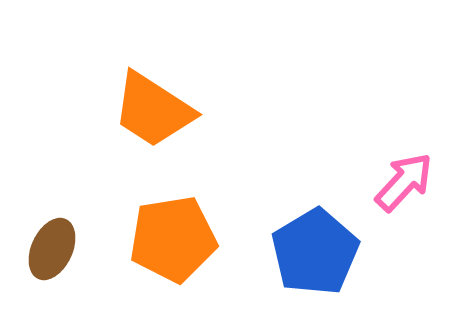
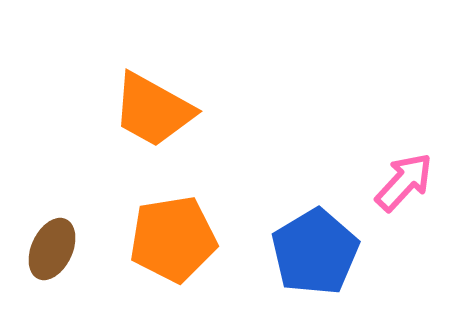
orange trapezoid: rotated 4 degrees counterclockwise
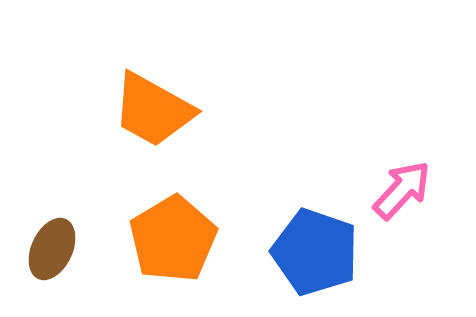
pink arrow: moved 2 px left, 8 px down
orange pentagon: rotated 22 degrees counterclockwise
blue pentagon: rotated 22 degrees counterclockwise
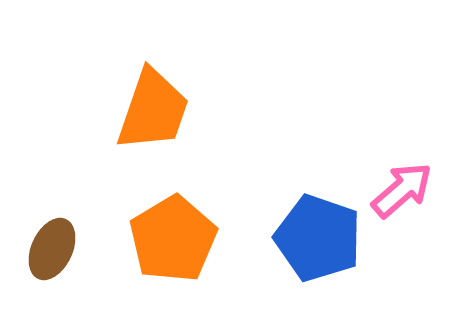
orange trapezoid: rotated 100 degrees counterclockwise
pink arrow: rotated 6 degrees clockwise
blue pentagon: moved 3 px right, 14 px up
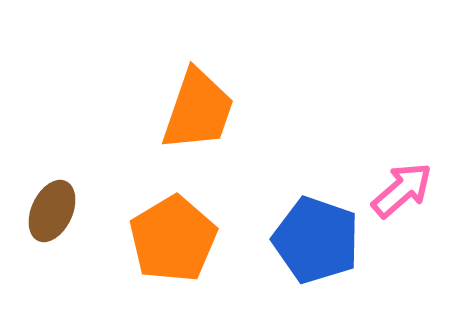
orange trapezoid: moved 45 px right
blue pentagon: moved 2 px left, 2 px down
brown ellipse: moved 38 px up
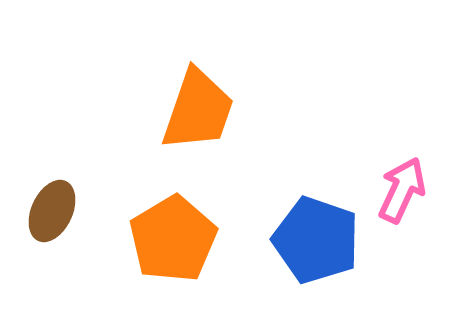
pink arrow: rotated 24 degrees counterclockwise
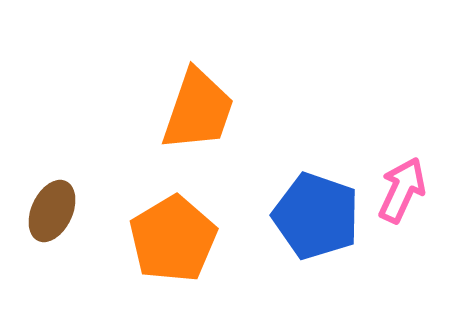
blue pentagon: moved 24 px up
